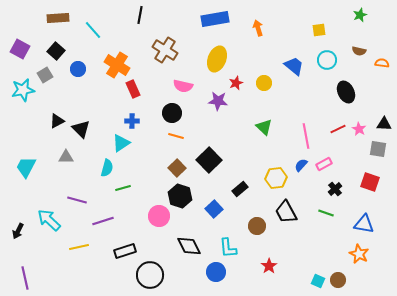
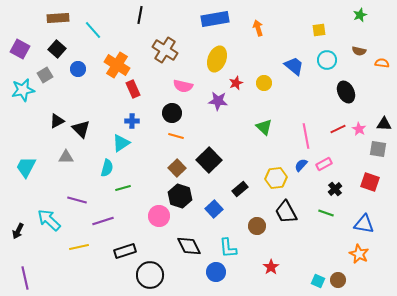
black square at (56, 51): moved 1 px right, 2 px up
red star at (269, 266): moved 2 px right, 1 px down
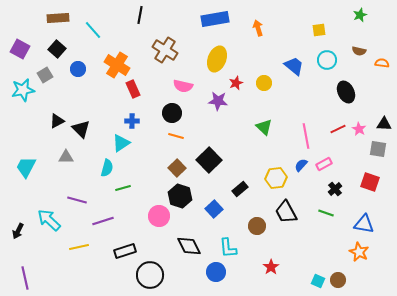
orange star at (359, 254): moved 2 px up
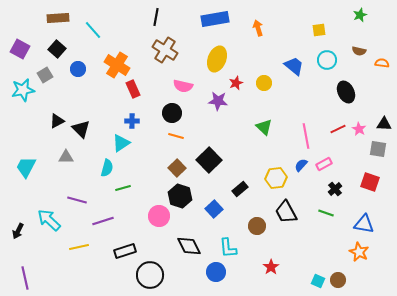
black line at (140, 15): moved 16 px right, 2 px down
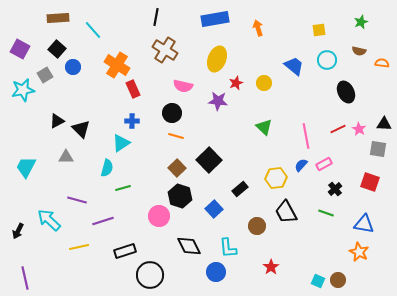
green star at (360, 15): moved 1 px right, 7 px down
blue circle at (78, 69): moved 5 px left, 2 px up
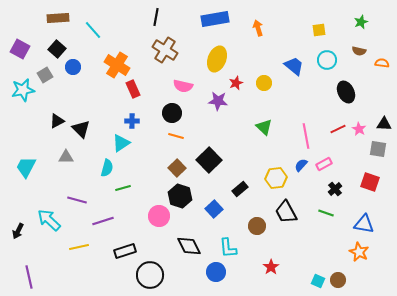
purple line at (25, 278): moved 4 px right, 1 px up
